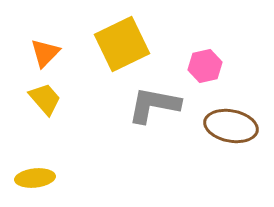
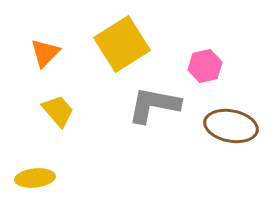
yellow square: rotated 6 degrees counterclockwise
yellow trapezoid: moved 13 px right, 12 px down
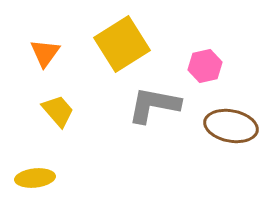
orange triangle: rotated 8 degrees counterclockwise
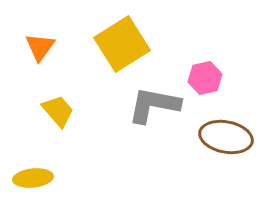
orange triangle: moved 5 px left, 6 px up
pink hexagon: moved 12 px down
brown ellipse: moved 5 px left, 11 px down
yellow ellipse: moved 2 px left
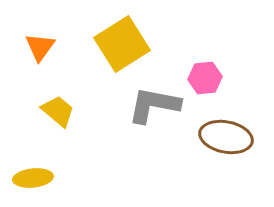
pink hexagon: rotated 8 degrees clockwise
yellow trapezoid: rotated 9 degrees counterclockwise
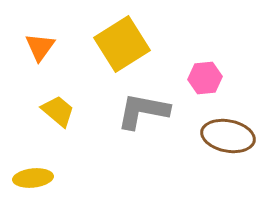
gray L-shape: moved 11 px left, 6 px down
brown ellipse: moved 2 px right, 1 px up
